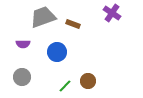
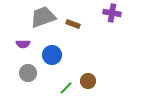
purple cross: rotated 24 degrees counterclockwise
blue circle: moved 5 px left, 3 px down
gray circle: moved 6 px right, 4 px up
green line: moved 1 px right, 2 px down
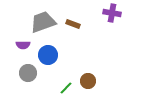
gray trapezoid: moved 5 px down
purple semicircle: moved 1 px down
blue circle: moved 4 px left
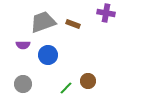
purple cross: moved 6 px left
gray circle: moved 5 px left, 11 px down
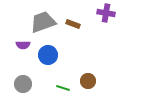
green line: moved 3 px left; rotated 64 degrees clockwise
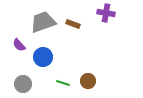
purple semicircle: moved 4 px left; rotated 48 degrees clockwise
blue circle: moved 5 px left, 2 px down
green line: moved 5 px up
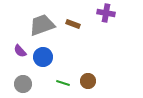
gray trapezoid: moved 1 px left, 3 px down
purple semicircle: moved 1 px right, 6 px down
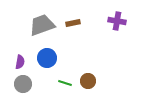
purple cross: moved 11 px right, 8 px down
brown rectangle: moved 1 px up; rotated 32 degrees counterclockwise
purple semicircle: moved 11 px down; rotated 128 degrees counterclockwise
blue circle: moved 4 px right, 1 px down
green line: moved 2 px right
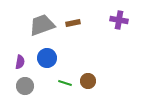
purple cross: moved 2 px right, 1 px up
gray circle: moved 2 px right, 2 px down
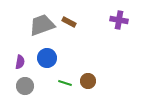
brown rectangle: moved 4 px left, 1 px up; rotated 40 degrees clockwise
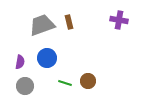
brown rectangle: rotated 48 degrees clockwise
